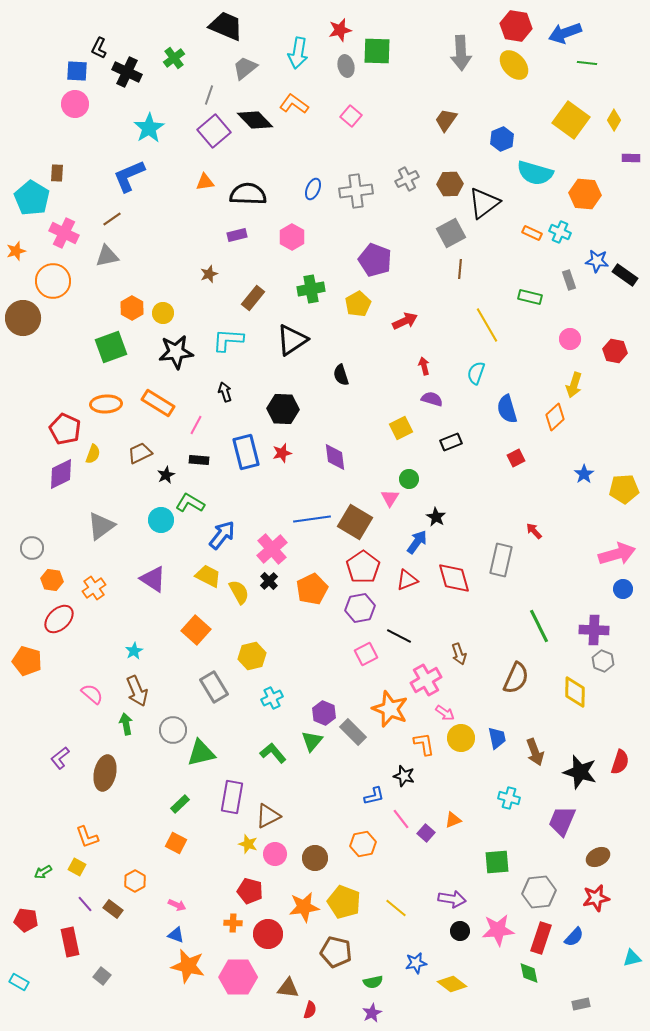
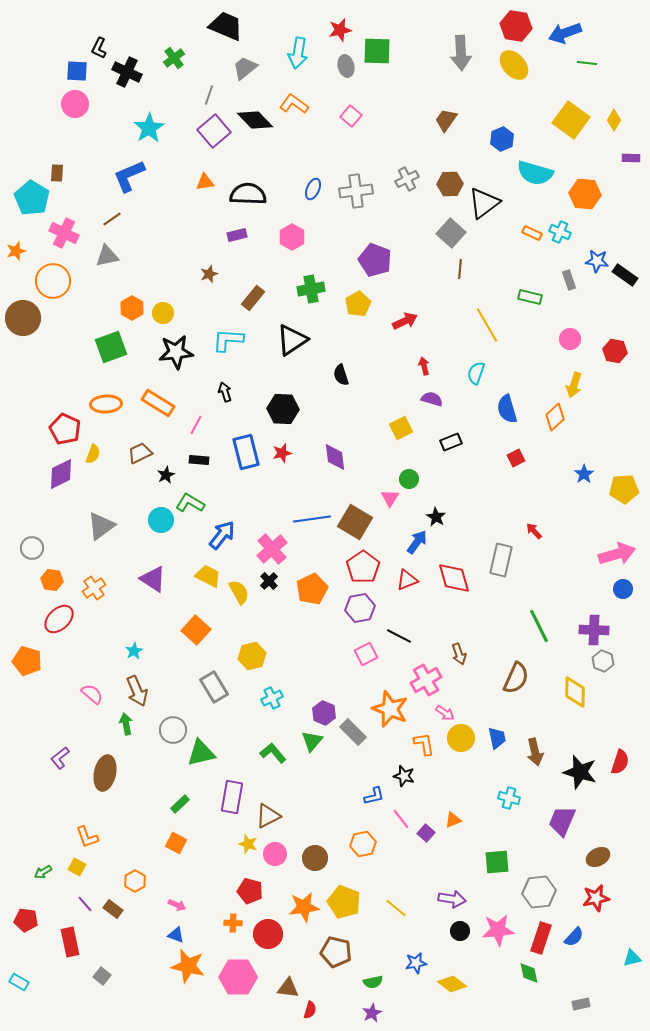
gray square at (451, 233): rotated 20 degrees counterclockwise
brown arrow at (535, 752): rotated 8 degrees clockwise
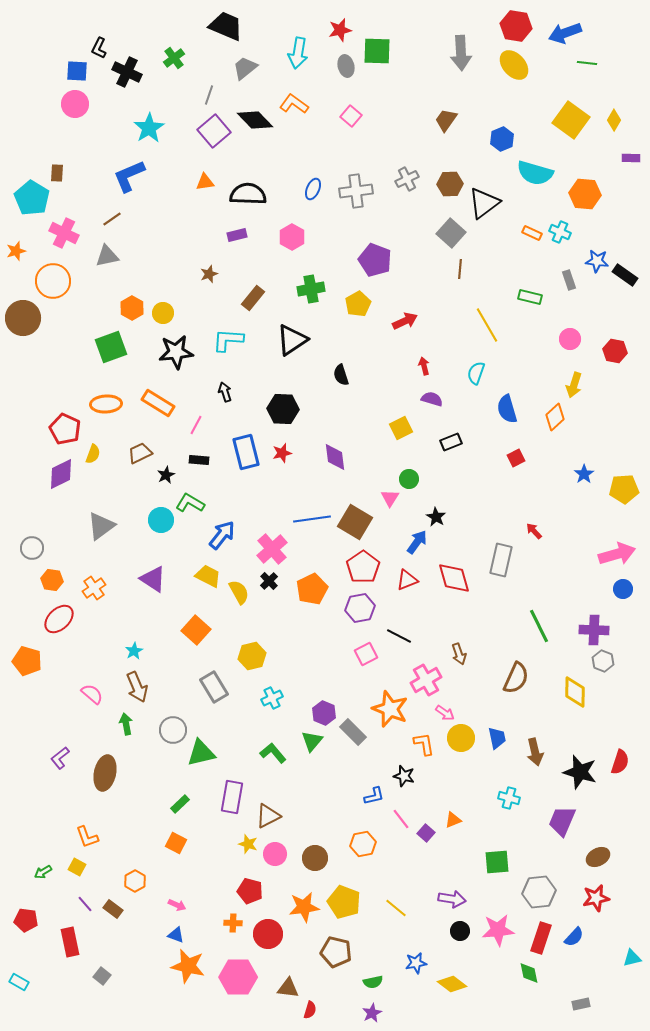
brown arrow at (137, 691): moved 4 px up
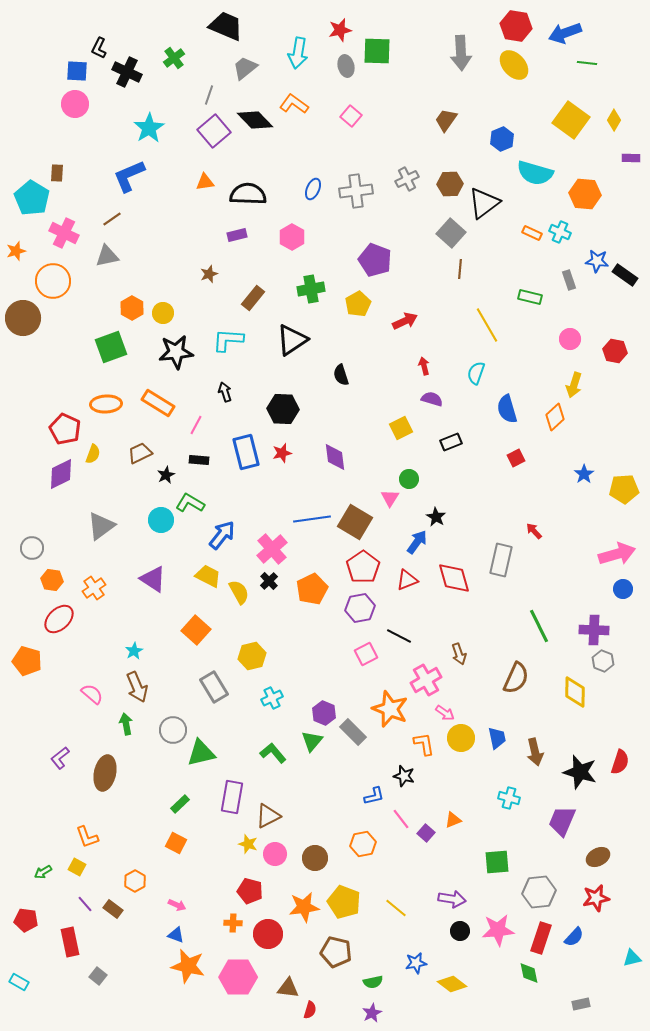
gray square at (102, 976): moved 4 px left
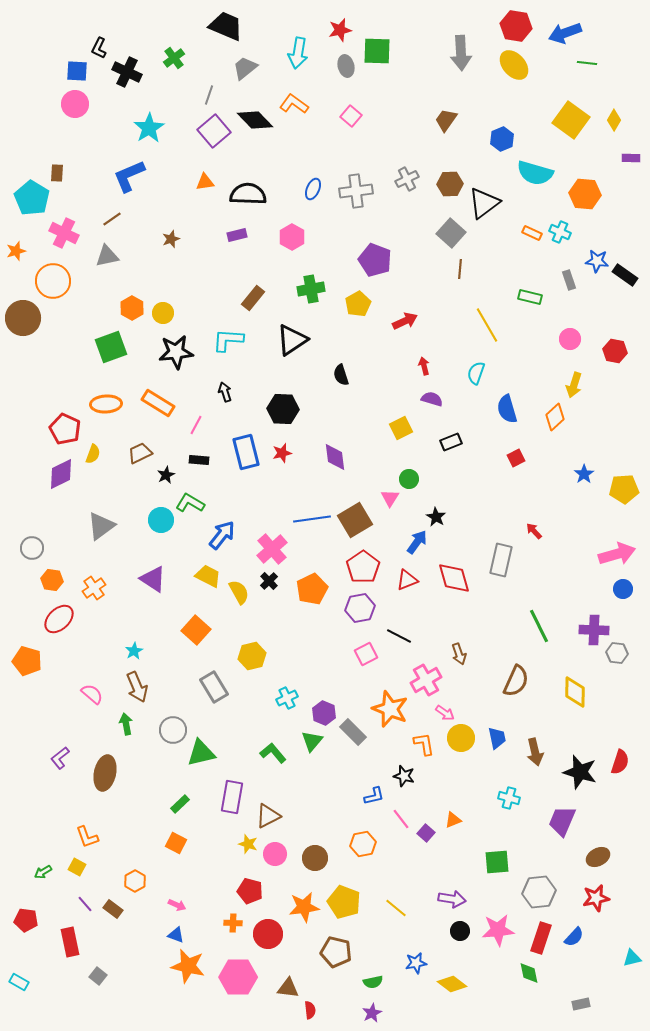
brown star at (209, 274): moved 38 px left, 35 px up
brown square at (355, 522): moved 2 px up; rotated 28 degrees clockwise
gray hexagon at (603, 661): moved 14 px right, 8 px up; rotated 15 degrees counterclockwise
brown semicircle at (516, 678): moved 3 px down
cyan cross at (272, 698): moved 15 px right
red semicircle at (310, 1010): rotated 24 degrees counterclockwise
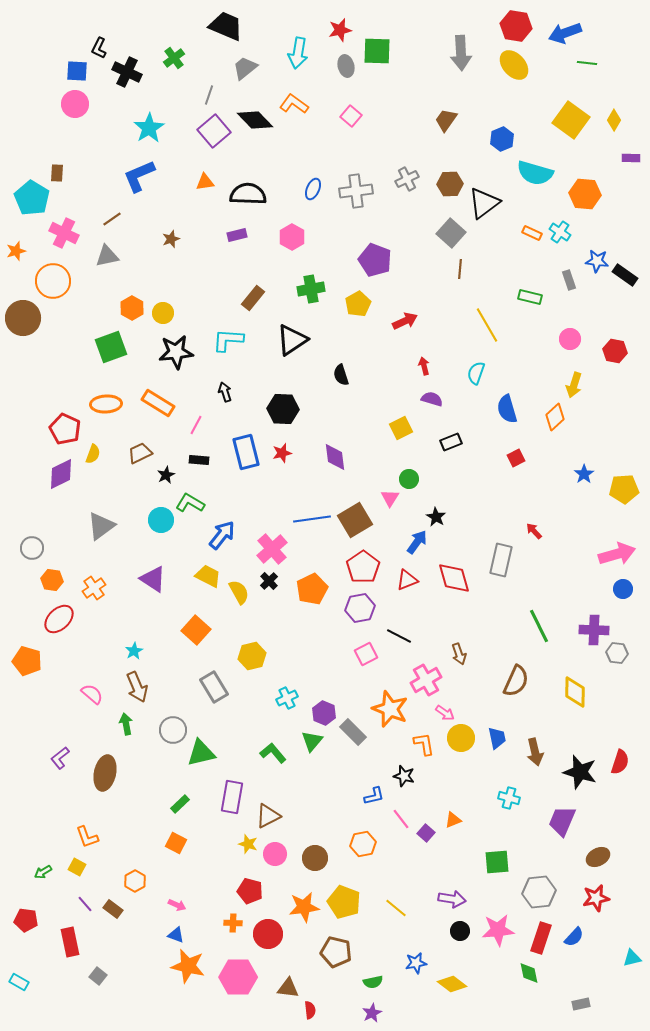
blue L-shape at (129, 176): moved 10 px right
cyan cross at (560, 232): rotated 10 degrees clockwise
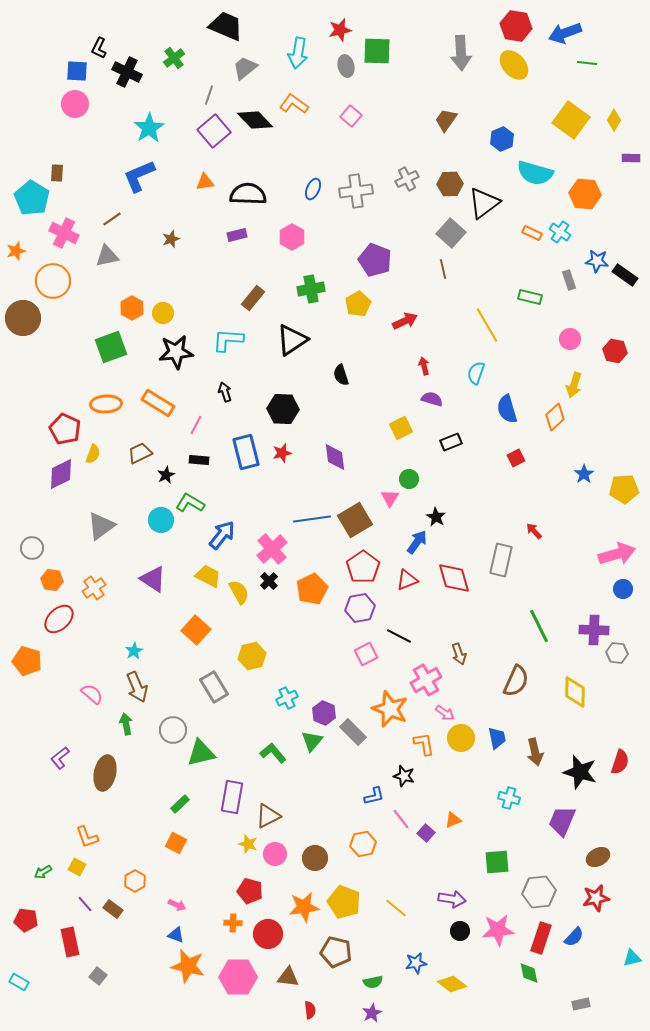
brown line at (460, 269): moved 17 px left; rotated 18 degrees counterclockwise
brown triangle at (288, 988): moved 11 px up
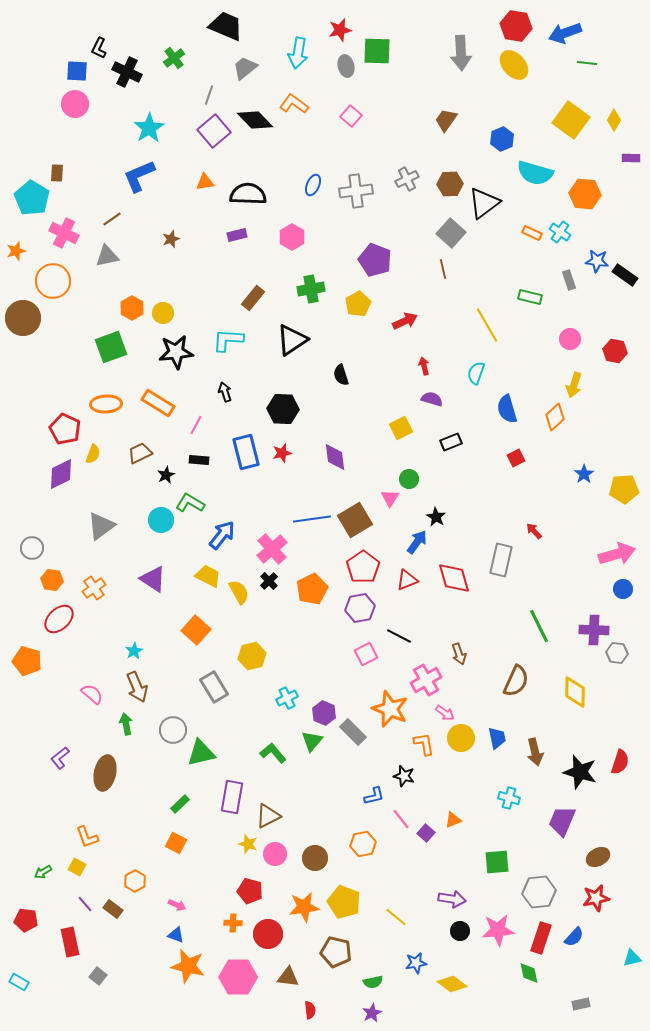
blue ellipse at (313, 189): moved 4 px up
yellow line at (396, 908): moved 9 px down
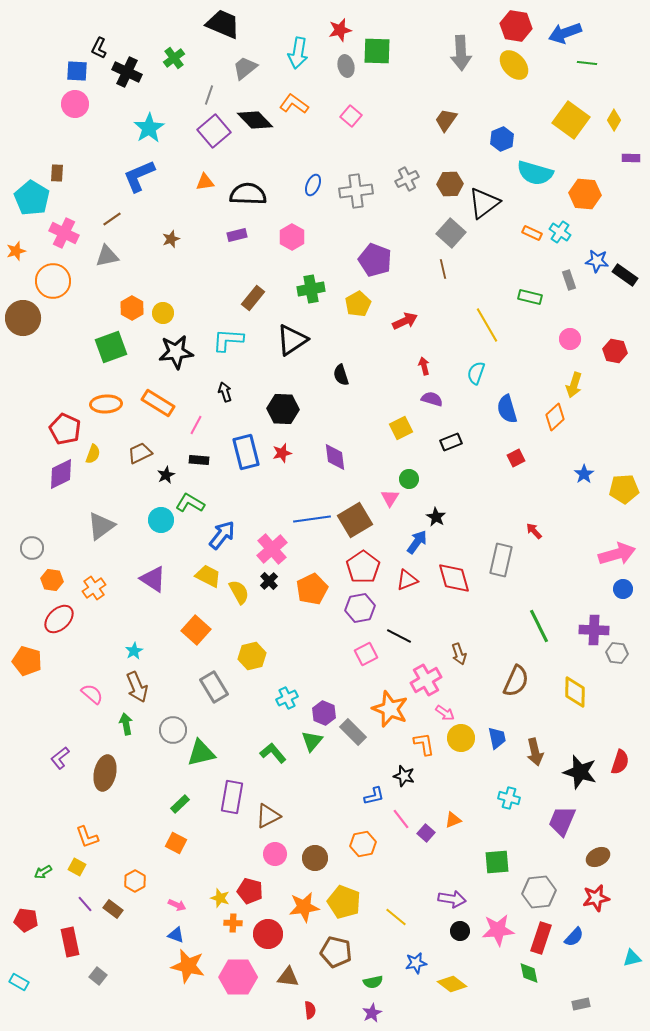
black trapezoid at (226, 26): moved 3 px left, 2 px up
yellow star at (248, 844): moved 28 px left, 54 px down
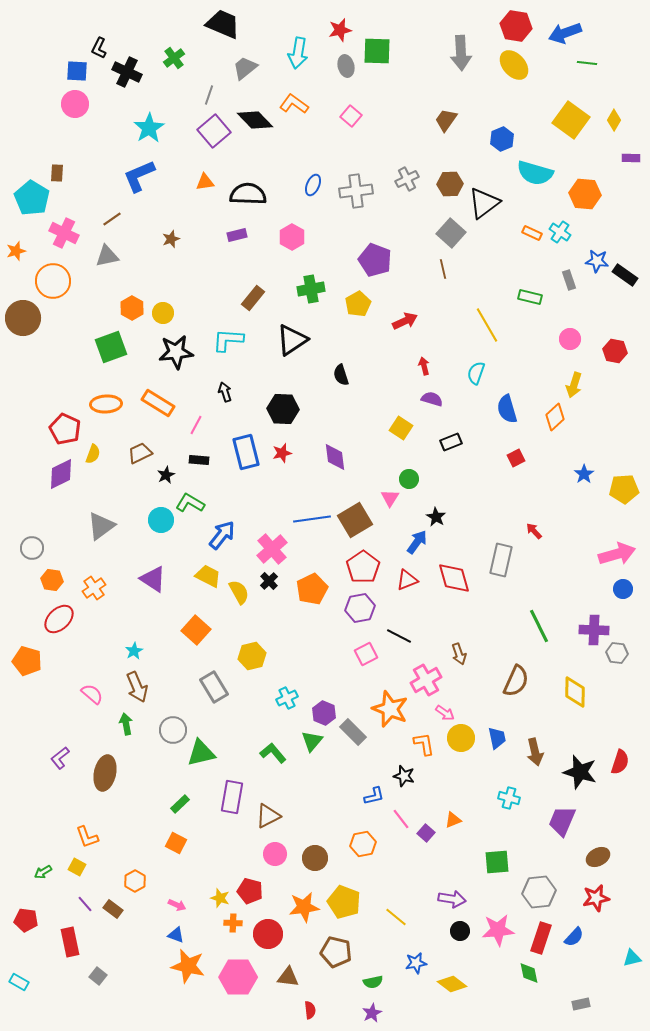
yellow square at (401, 428): rotated 30 degrees counterclockwise
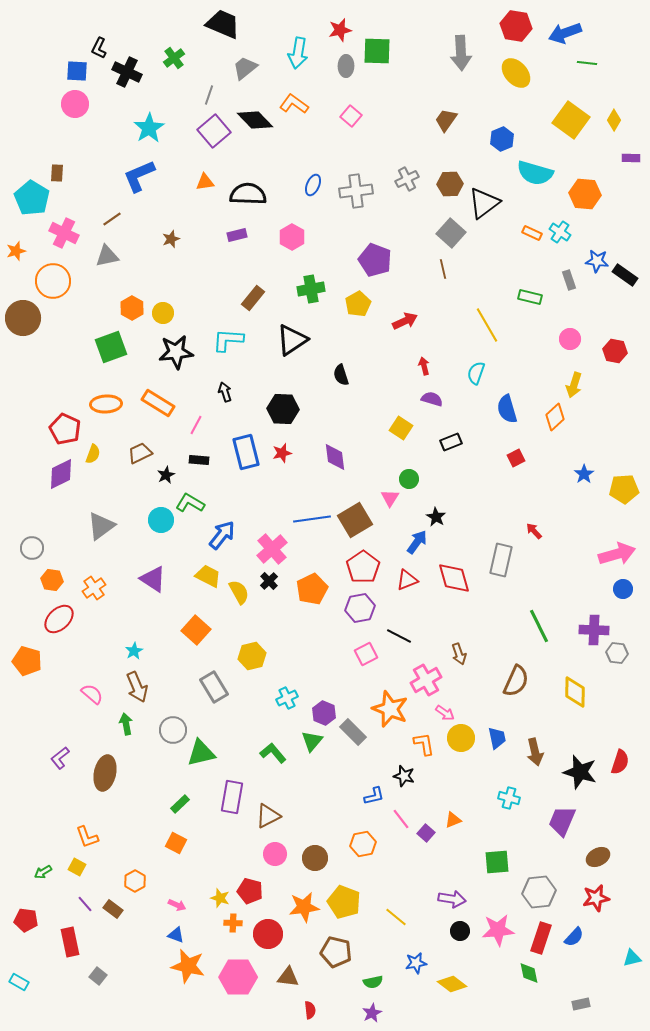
yellow ellipse at (514, 65): moved 2 px right, 8 px down
gray ellipse at (346, 66): rotated 15 degrees clockwise
